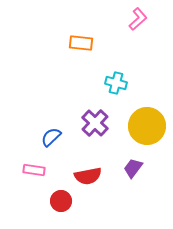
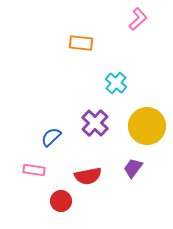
cyan cross: rotated 25 degrees clockwise
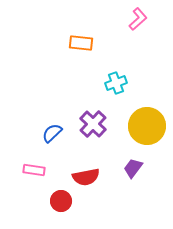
cyan cross: rotated 30 degrees clockwise
purple cross: moved 2 px left, 1 px down
blue semicircle: moved 1 px right, 4 px up
red semicircle: moved 2 px left, 1 px down
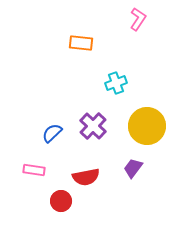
pink L-shape: rotated 15 degrees counterclockwise
purple cross: moved 2 px down
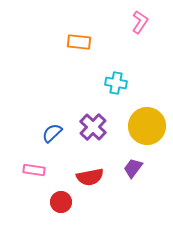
pink L-shape: moved 2 px right, 3 px down
orange rectangle: moved 2 px left, 1 px up
cyan cross: rotated 30 degrees clockwise
purple cross: moved 1 px down
red semicircle: moved 4 px right
red circle: moved 1 px down
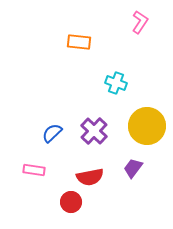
cyan cross: rotated 10 degrees clockwise
purple cross: moved 1 px right, 4 px down
red circle: moved 10 px right
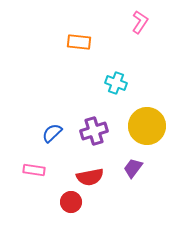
purple cross: rotated 28 degrees clockwise
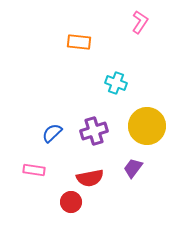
red semicircle: moved 1 px down
